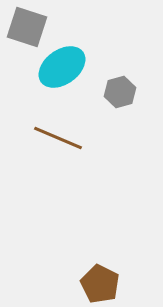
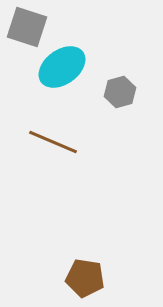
brown line: moved 5 px left, 4 px down
brown pentagon: moved 15 px left, 6 px up; rotated 18 degrees counterclockwise
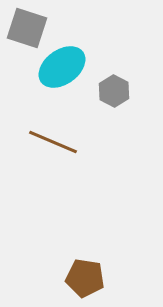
gray square: moved 1 px down
gray hexagon: moved 6 px left, 1 px up; rotated 16 degrees counterclockwise
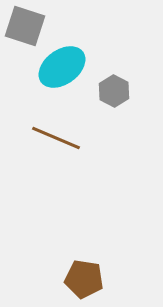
gray square: moved 2 px left, 2 px up
brown line: moved 3 px right, 4 px up
brown pentagon: moved 1 px left, 1 px down
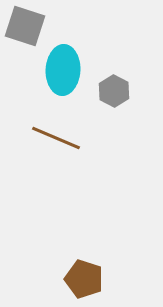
cyan ellipse: moved 1 px right, 3 px down; rotated 51 degrees counterclockwise
brown pentagon: rotated 9 degrees clockwise
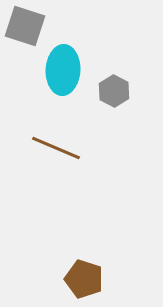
brown line: moved 10 px down
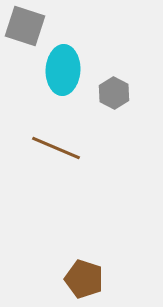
gray hexagon: moved 2 px down
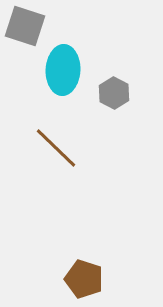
brown line: rotated 21 degrees clockwise
